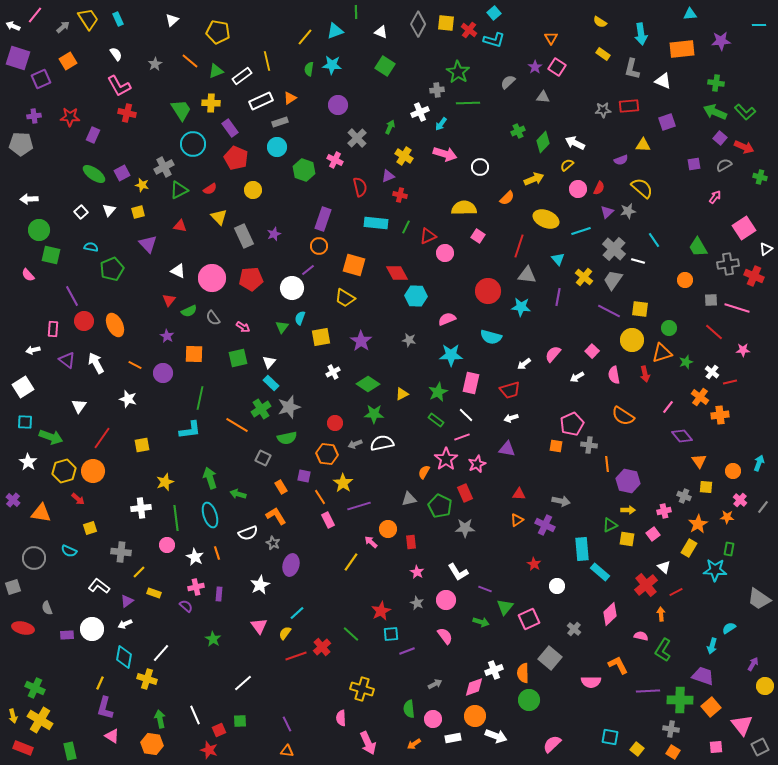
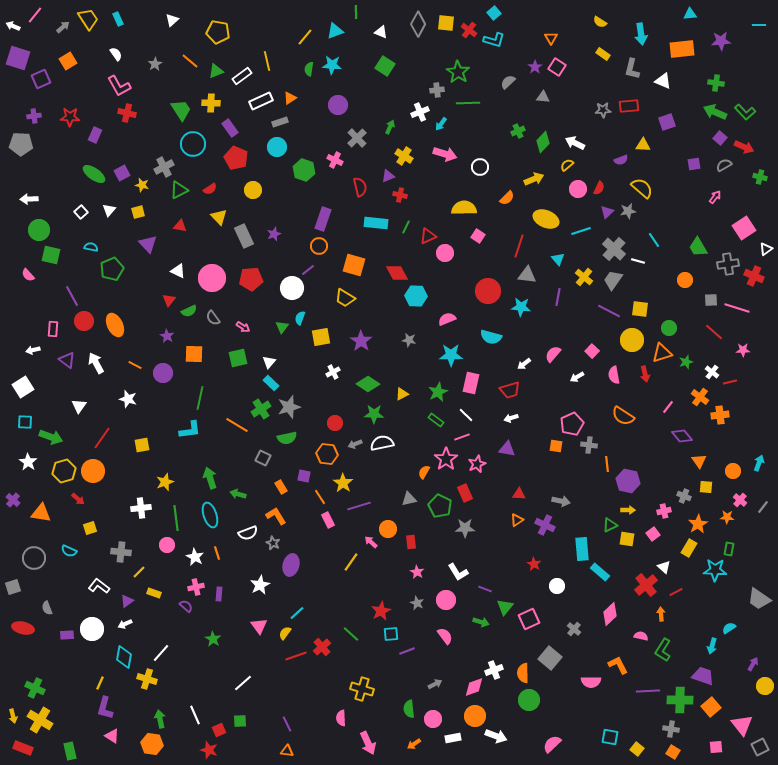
purple rectangle at (93, 135): moved 2 px right
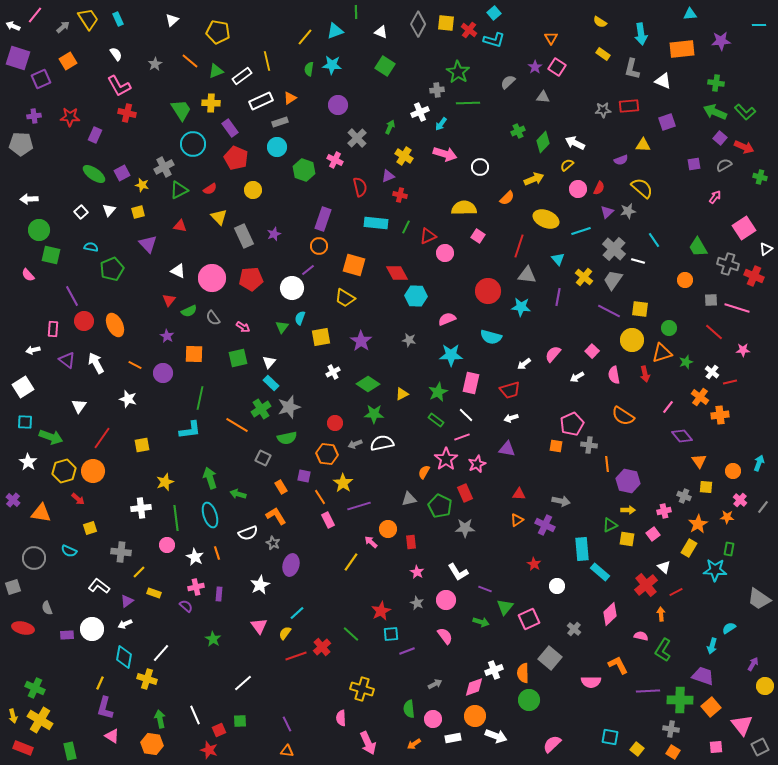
gray cross at (728, 264): rotated 25 degrees clockwise
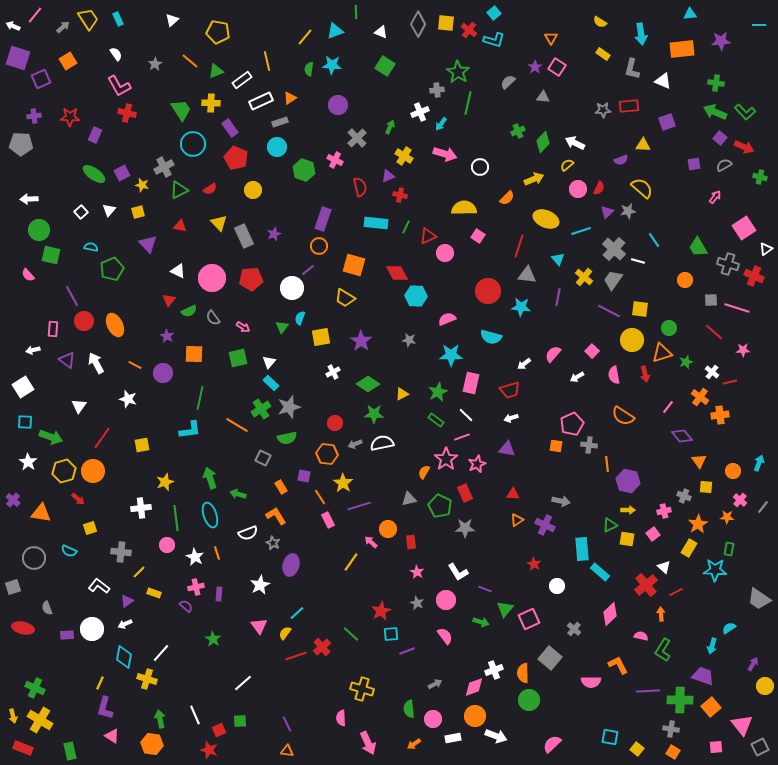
white rectangle at (242, 76): moved 4 px down
green line at (468, 103): rotated 75 degrees counterclockwise
yellow triangle at (219, 217): moved 6 px down
red triangle at (519, 494): moved 6 px left
green triangle at (505, 607): moved 2 px down
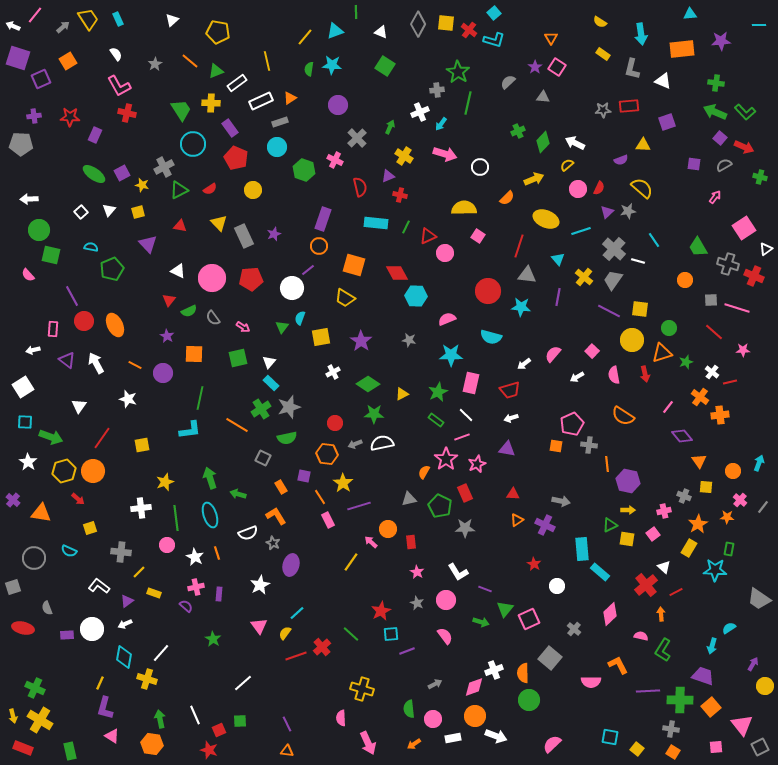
white rectangle at (242, 80): moved 5 px left, 3 px down
purple square at (694, 164): rotated 16 degrees clockwise
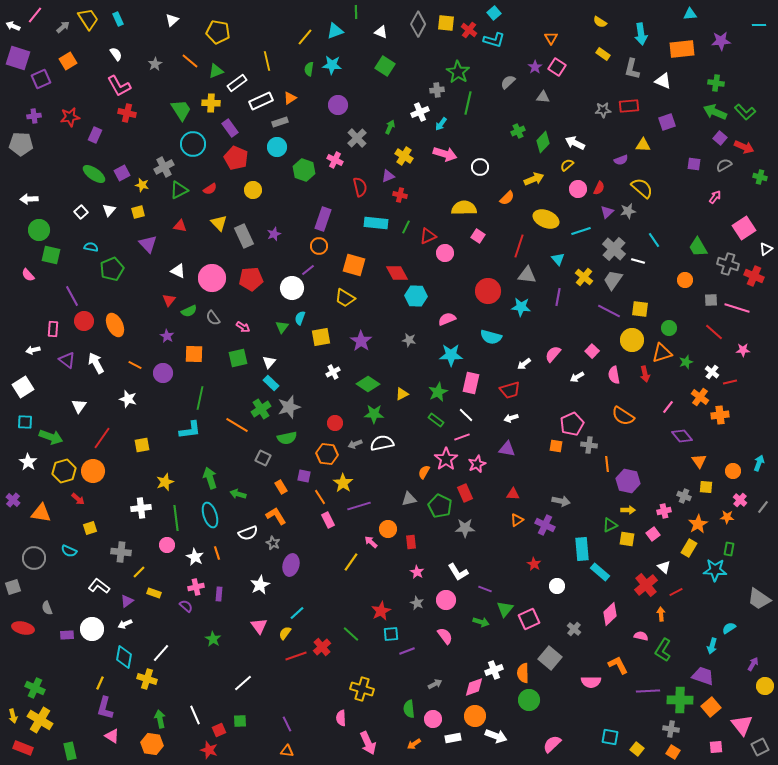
red star at (70, 117): rotated 12 degrees counterclockwise
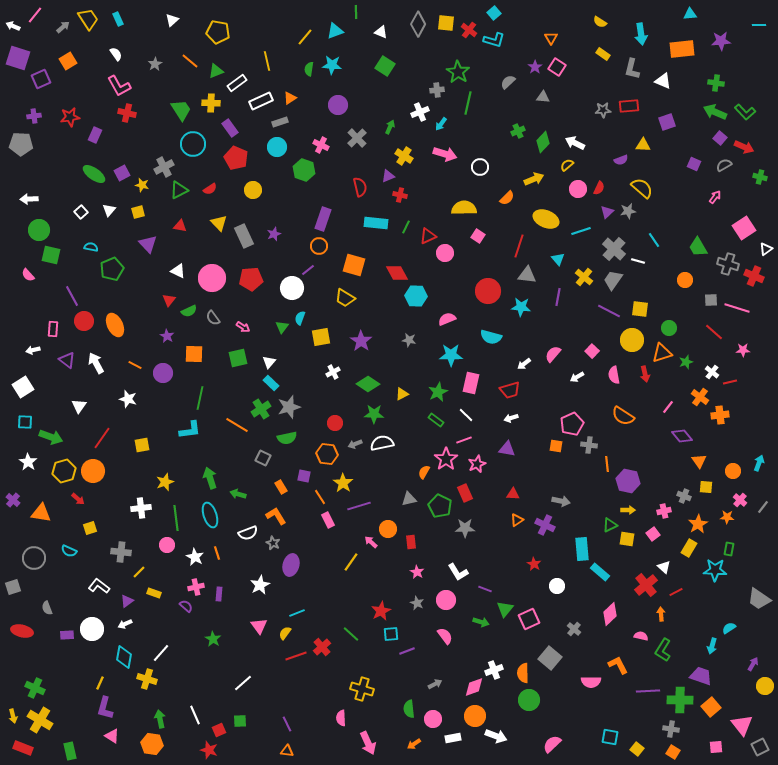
pink cross at (335, 160): moved 14 px left, 15 px up
purple square at (694, 164): rotated 16 degrees clockwise
pink line at (462, 437): moved 2 px right, 3 px down
cyan line at (297, 613): rotated 21 degrees clockwise
red ellipse at (23, 628): moved 1 px left, 3 px down
purple trapezoid at (703, 676): moved 2 px left
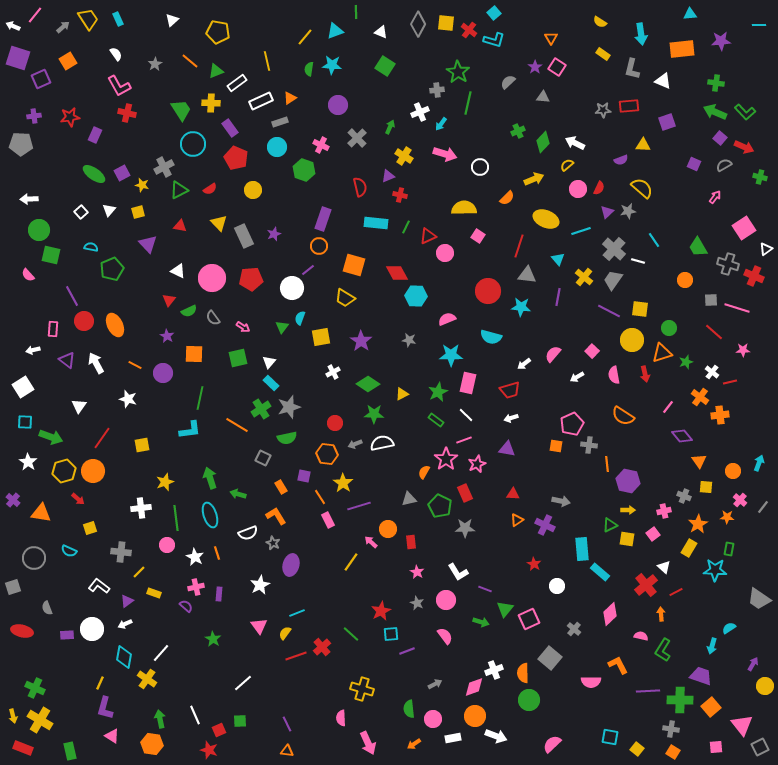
pink rectangle at (471, 383): moved 3 px left
yellow cross at (147, 679): rotated 18 degrees clockwise
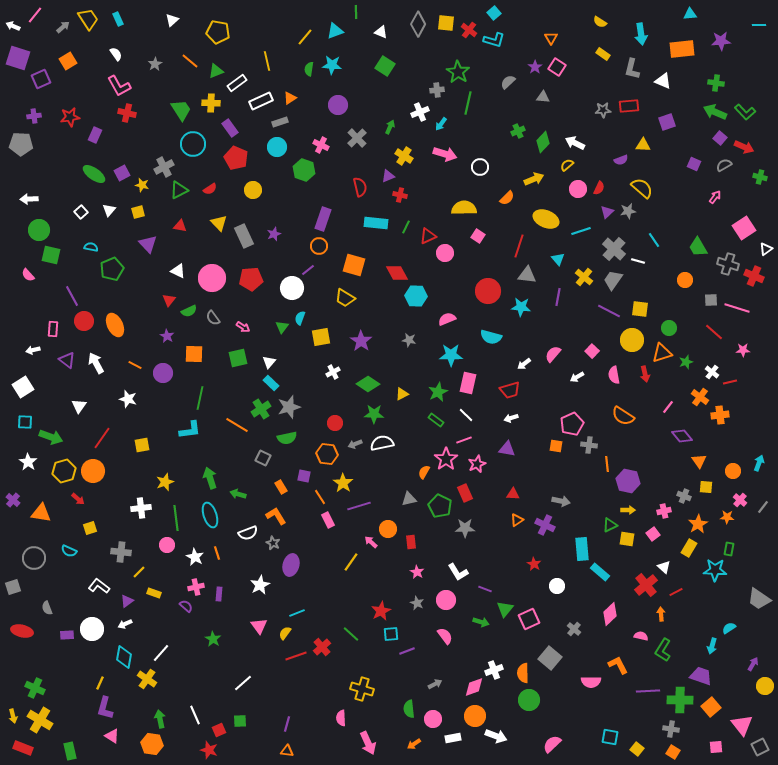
purple line at (287, 724): rotated 42 degrees clockwise
